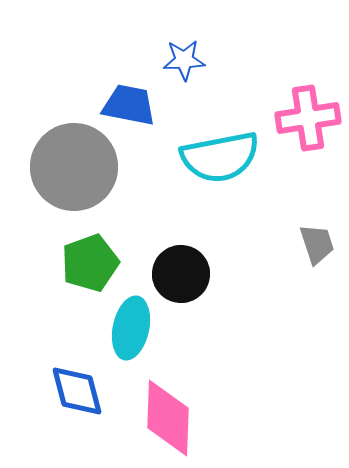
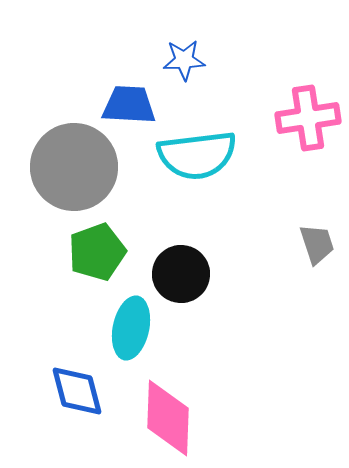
blue trapezoid: rotated 8 degrees counterclockwise
cyan semicircle: moved 23 px left, 2 px up; rotated 4 degrees clockwise
green pentagon: moved 7 px right, 11 px up
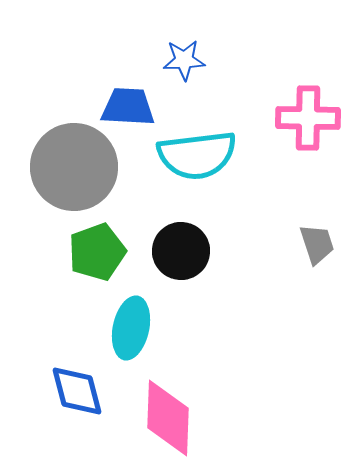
blue trapezoid: moved 1 px left, 2 px down
pink cross: rotated 10 degrees clockwise
black circle: moved 23 px up
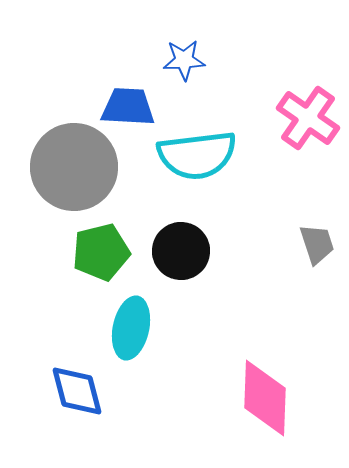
pink cross: rotated 34 degrees clockwise
green pentagon: moved 4 px right; rotated 6 degrees clockwise
pink diamond: moved 97 px right, 20 px up
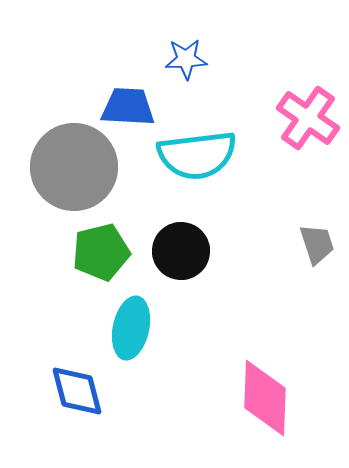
blue star: moved 2 px right, 1 px up
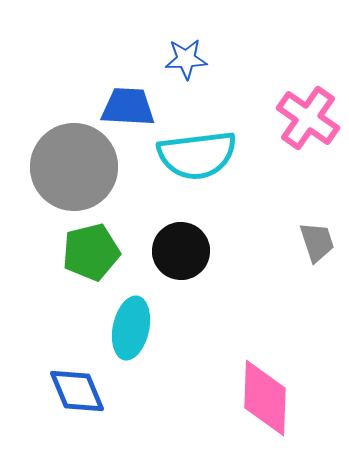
gray trapezoid: moved 2 px up
green pentagon: moved 10 px left
blue diamond: rotated 8 degrees counterclockwise
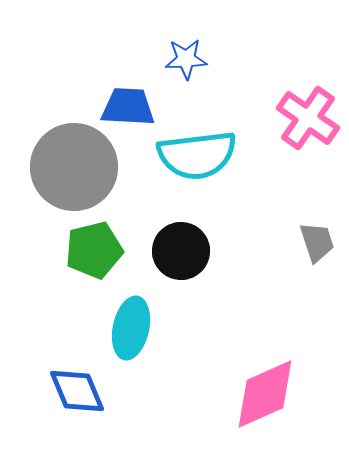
green pentagon: moved 3 px right, 2 px up
pink diamond: moved 4 px up; rotated 64 degrees clockwise
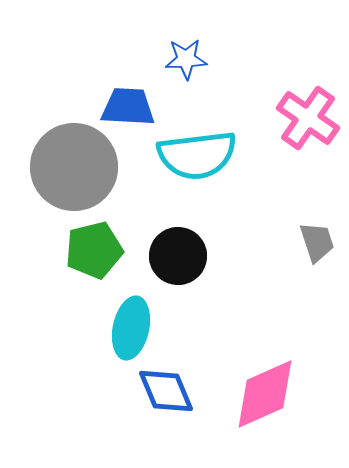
black circle: moved 3 px left, 5 px down
blue diamond: moved 89 px right
